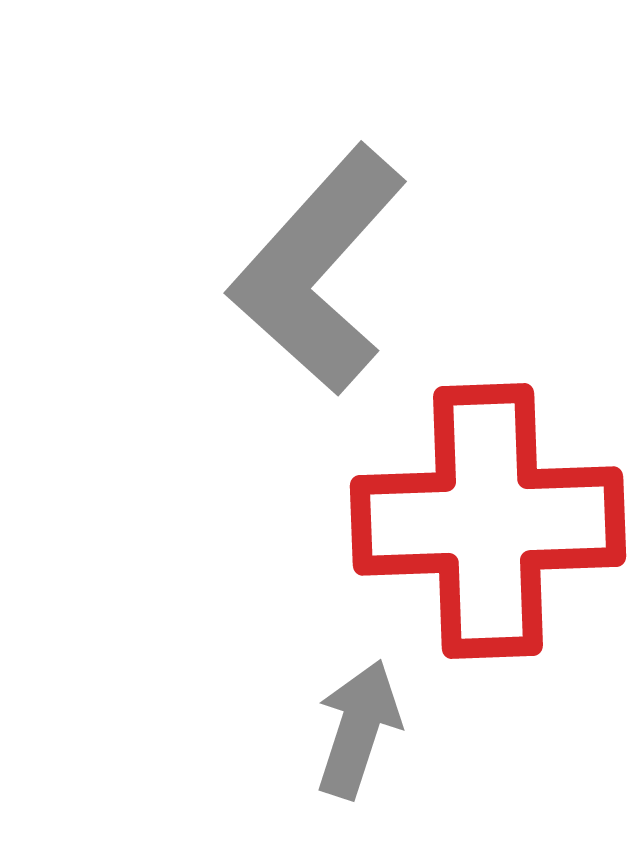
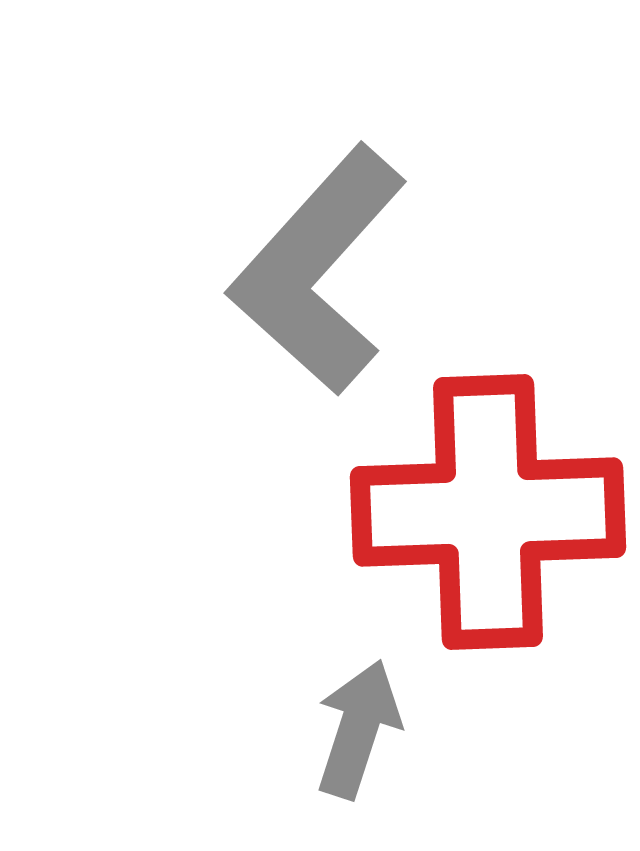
red cross: moved 9 px up
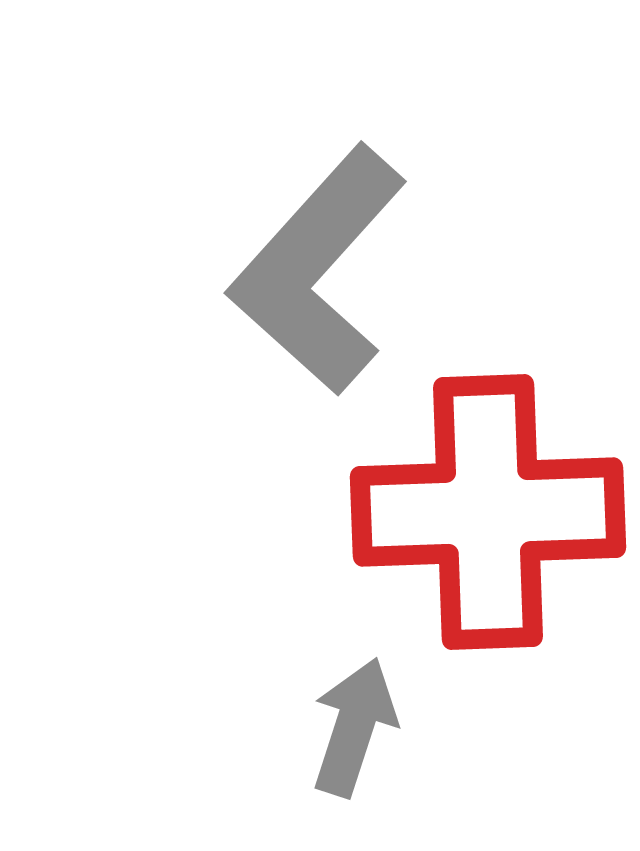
gray arrow: moved 4 px left, 2 px up
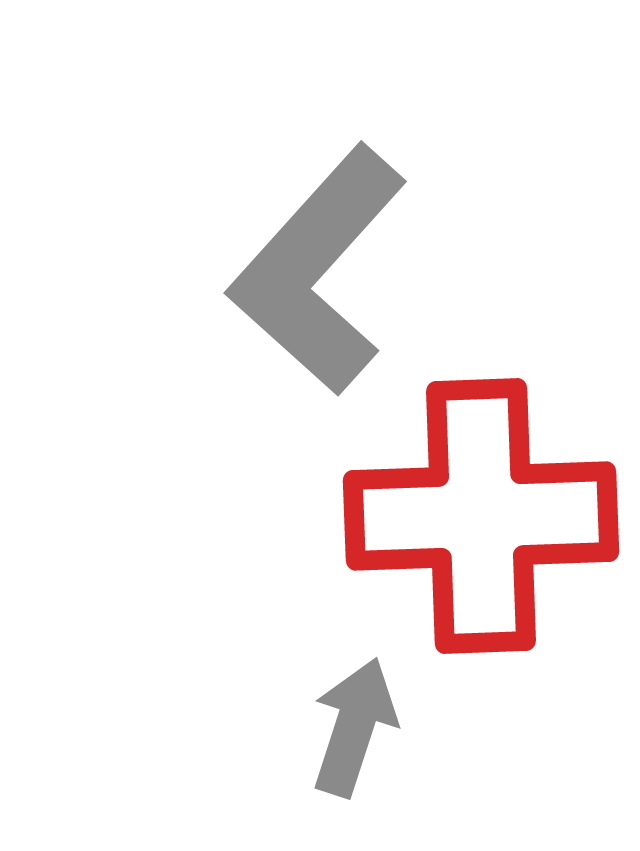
red cross: moved 7 px left, 4 px down
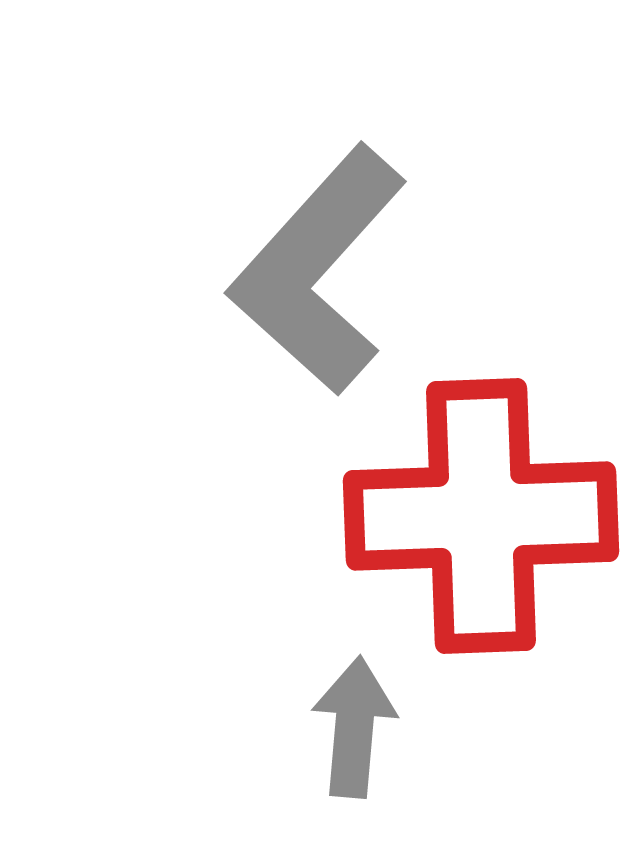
gray arrow: rotated 13 degrees counterclockwise
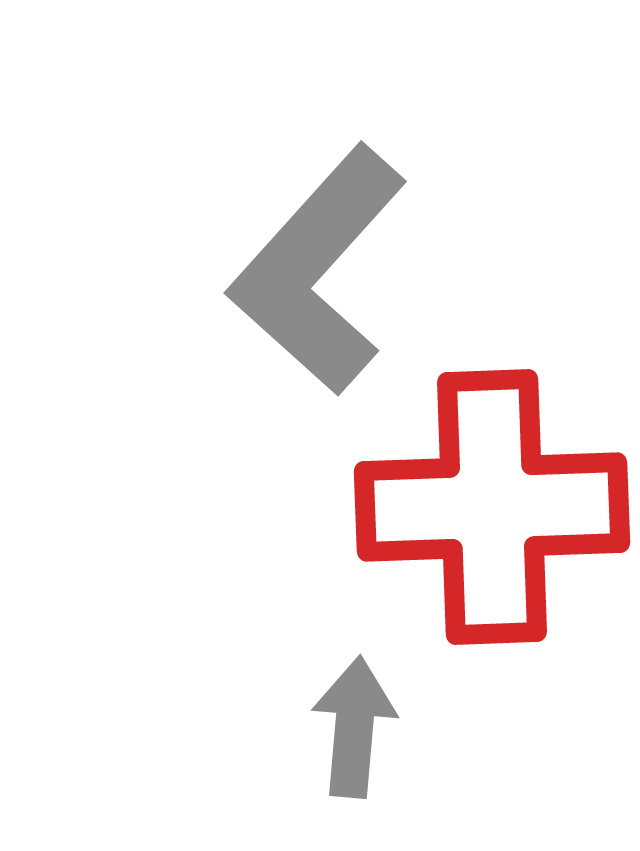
red cross: moved 11 px right, 9 px up
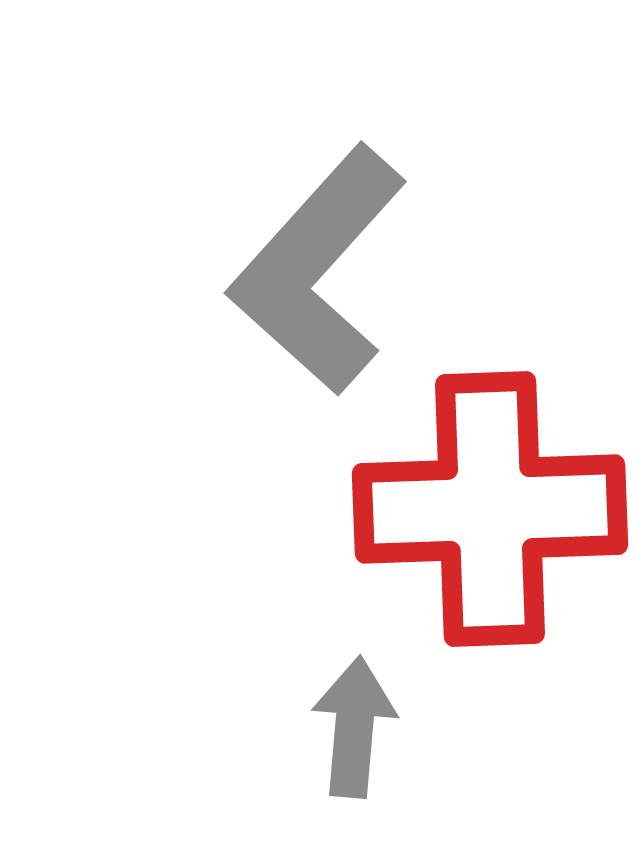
red cross: moved 2 px left, 2 px down
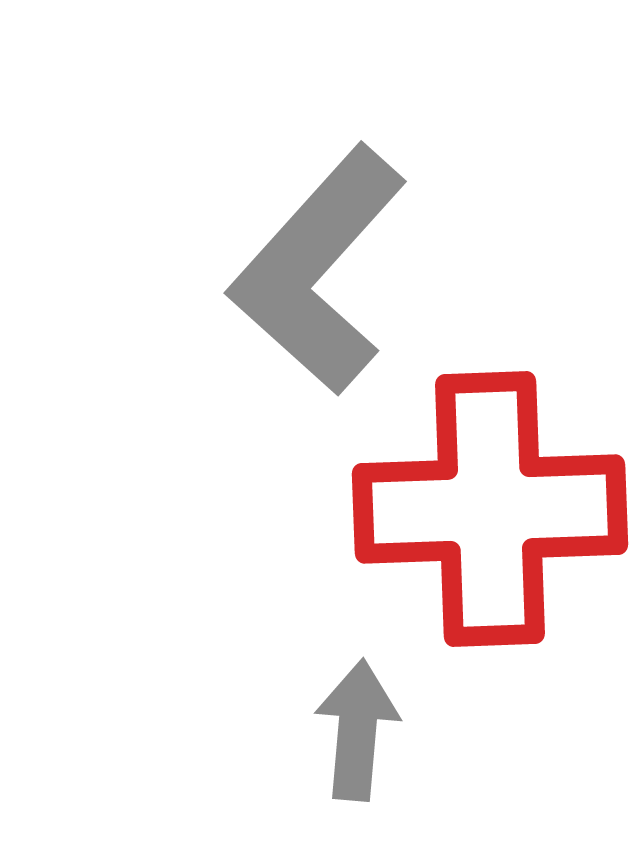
gray arrow: moved 3 px right, 3 px down
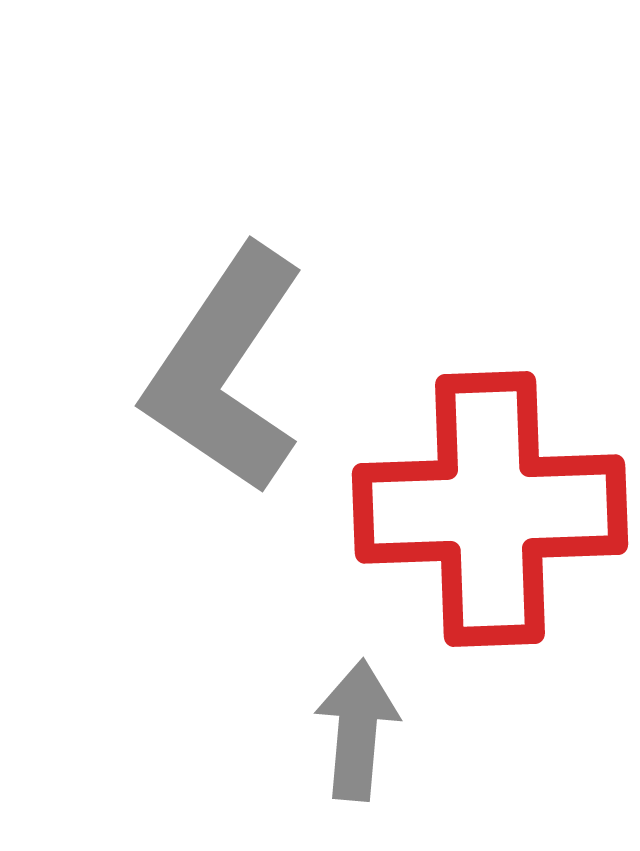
gray L-shape: moved 93 px left, 100 px down; rotated 8 degrees counterclockwise
